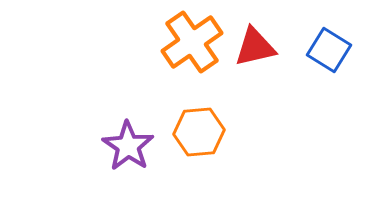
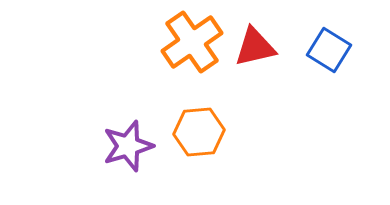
purple star: rotated 21 degrees clockwise
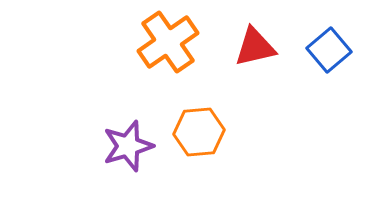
orange cross: moved 24 px left
blue square: rotated 18 degrees clockwise
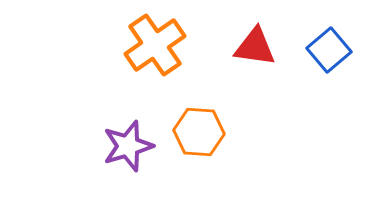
orange cross: moved 13 px left, 3 px down
red triangle: rotated 21 degrees clockwise
orange hexagon: rotated 9 degrees clockwise
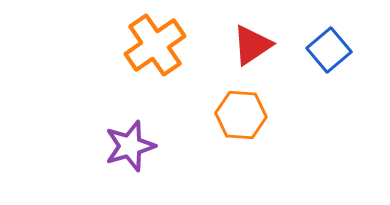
red triangle: moved 3 px left, 2 px up; rotated 42 degrees counterclockwise
orange hexagon: moved 42 px right, 17 px up
purple star: moved 2 px right
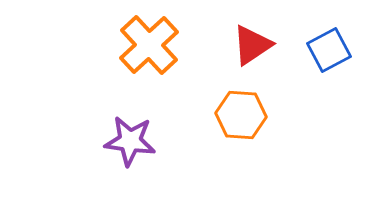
orange cross: moved 6 px left; rotated 8 degrees counterclockwise
blue square: rotated 12 degrees clockwise
purple star: moved 5 px up; rotated 24 degrees clockwise
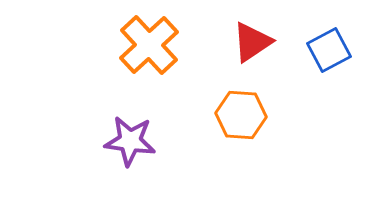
red triangle: moved 3 px up
